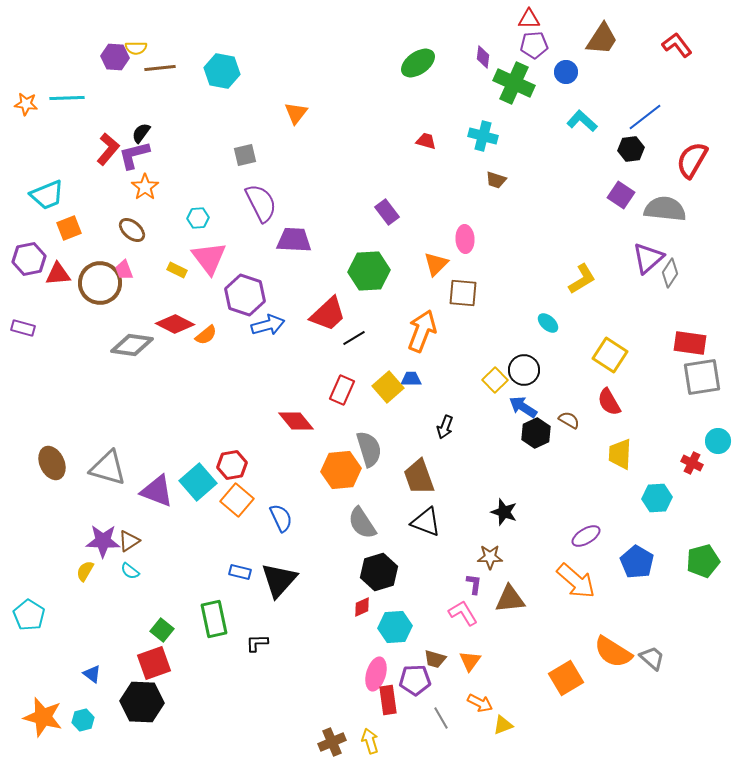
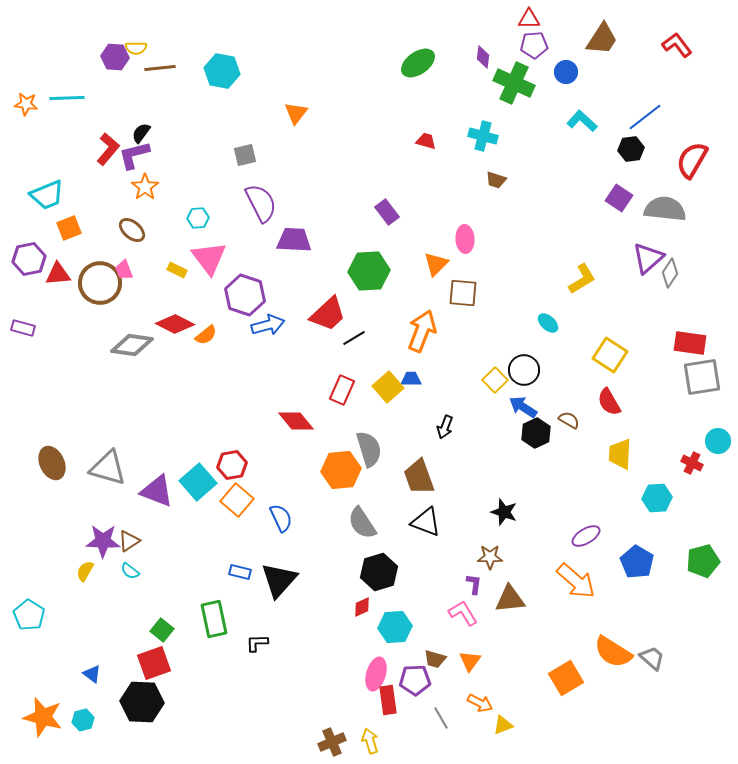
purple square at (621, 195): moved 2 px left, 3 px down
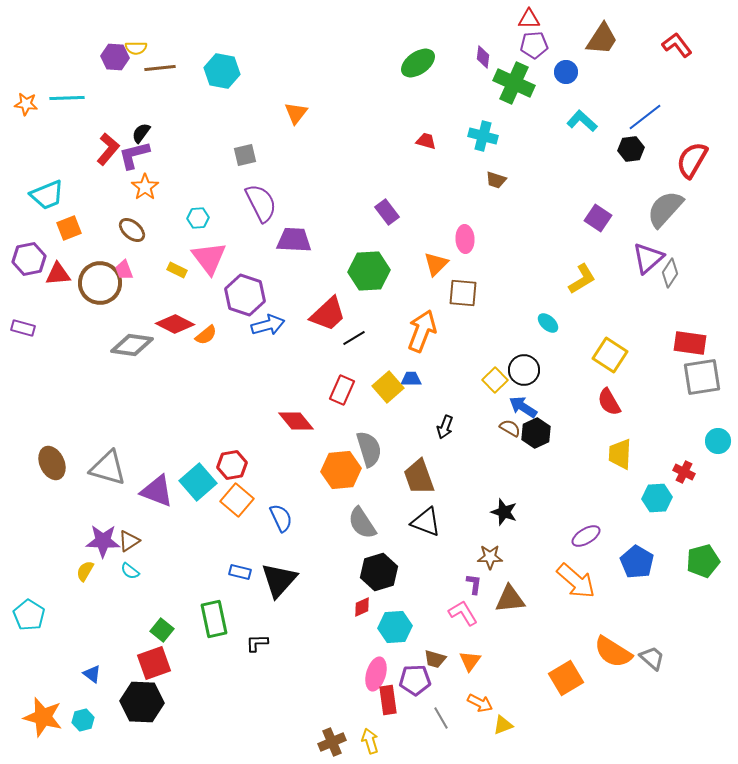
purple square at (619, 198): moved 21 px left, 20 px down
gray semicircle at (665, 209): rotated 54 degrees counterclockwise
brown semicircle at (569, 420): moved 59 px left, 8 px down
red cross at (692, 463): moved 8 px left, 9 px down
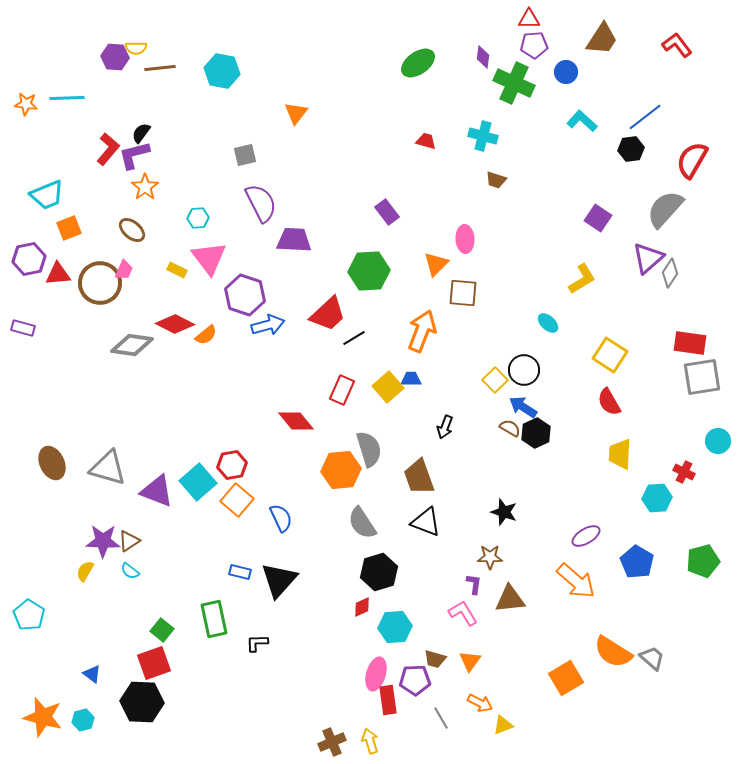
pink trapezoid at (124, 270): rotated 135 degrees counterclockwise
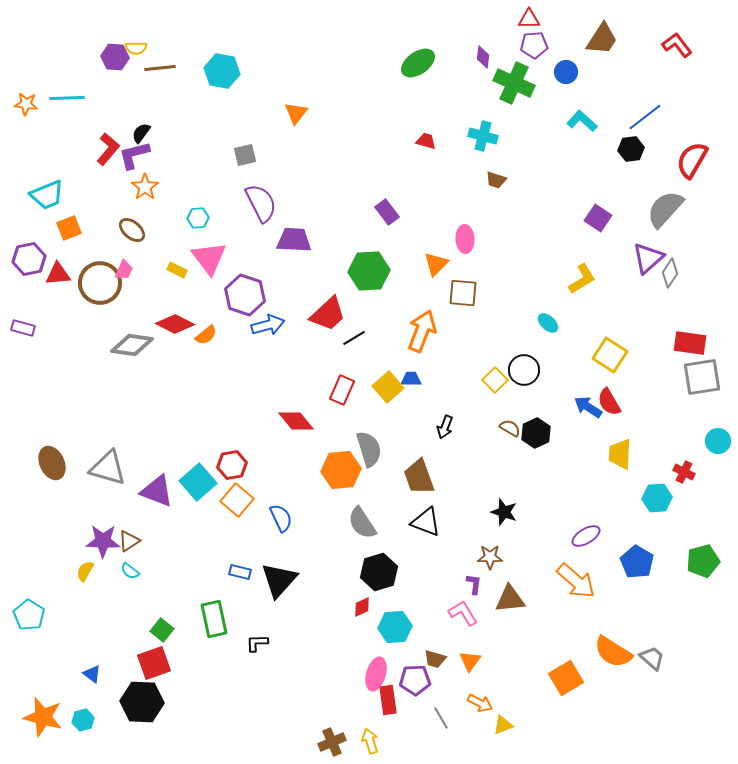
blue arrow at (523, 407): moved 65 px right
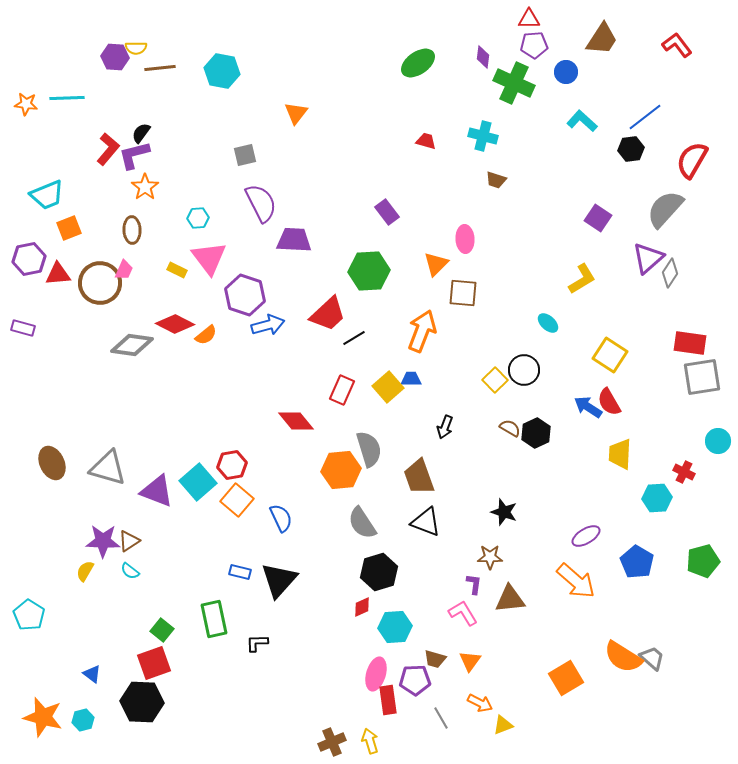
brown ellipse at (132, 230): rotated 48 degrees clockwise
orange semicircle at (613, 652): moved 10 px right, 5 px down
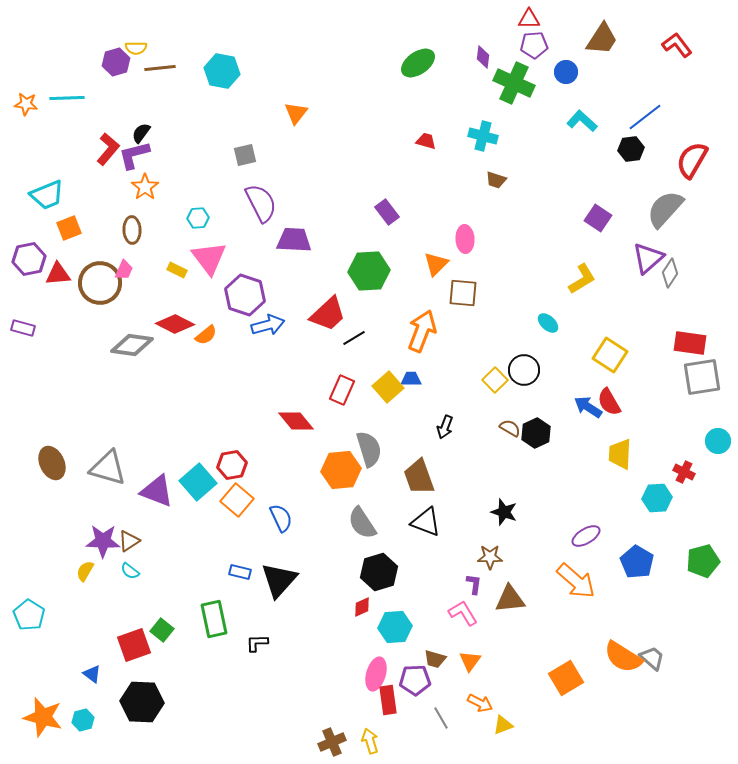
purple hexagon at (115, 57): moved 1 px right, 5 px down; rotated 20 degrees counterclockwise
red square at (154, 663): moved 20 px left, 18 px up
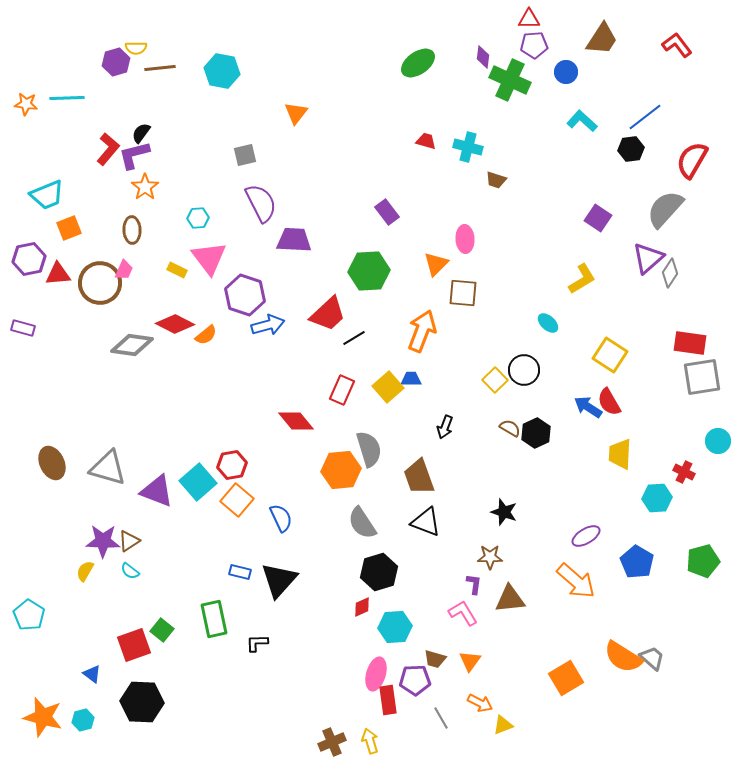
green cross at (514, 83): moved 4 px left, 3 px up
cyan cross at (483, 136): moved 15 px left, 11 px down
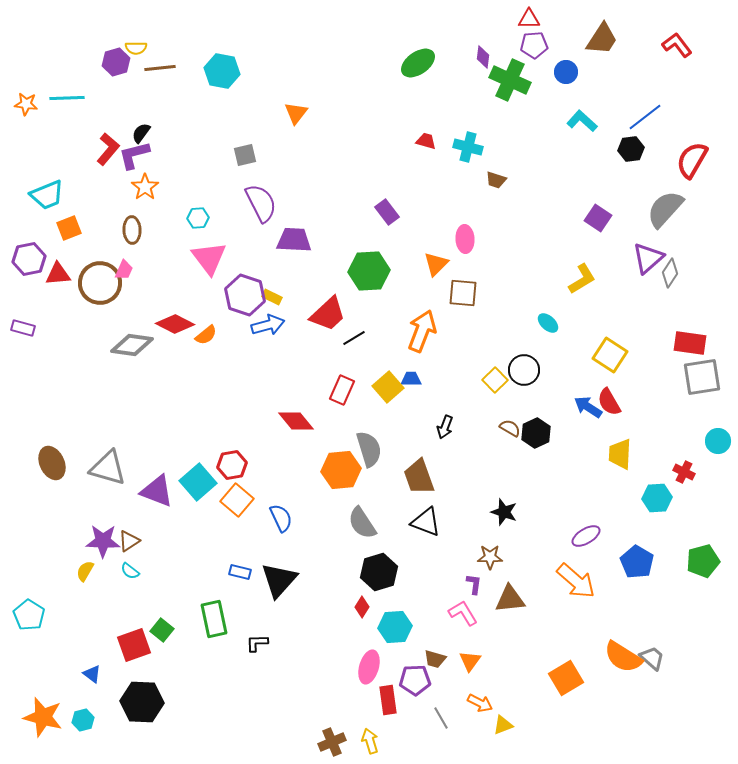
yellow rectangle at (177, 270): moved 95 px right, 27 px down
red diamond at (362, 607): rotated 35 degrees counterclockwise
pink ellipse at (376, 674): moved 7 px left, 7 px up
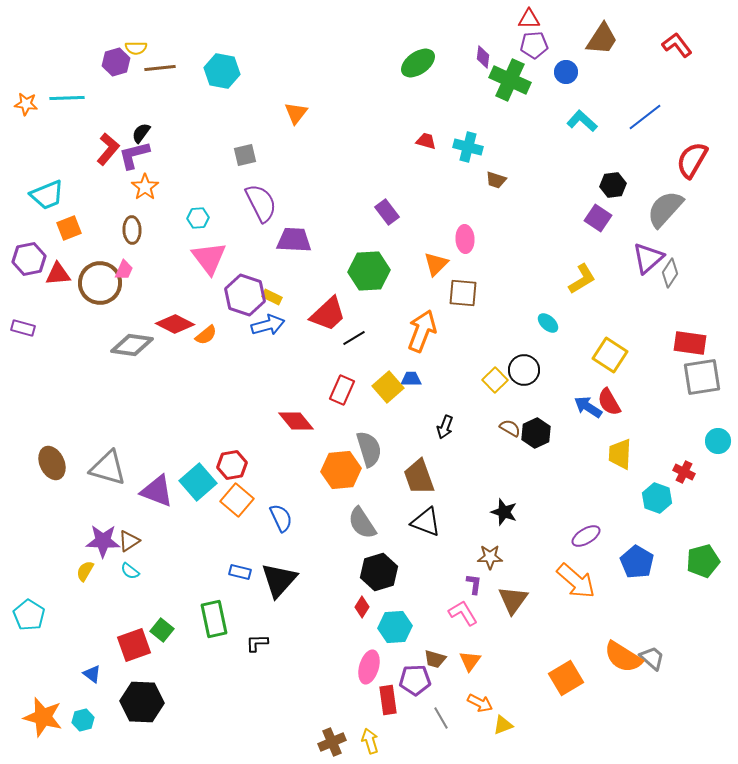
black hexagon at (631, 149): moved 18 px left, 36 px down
cyan hexagon at (657, 498): rotated 24 degrees clockwise
brown triangle at (510, 599): moved 3 px right, 1 px down; rotated 48 degrees counterclockwise
